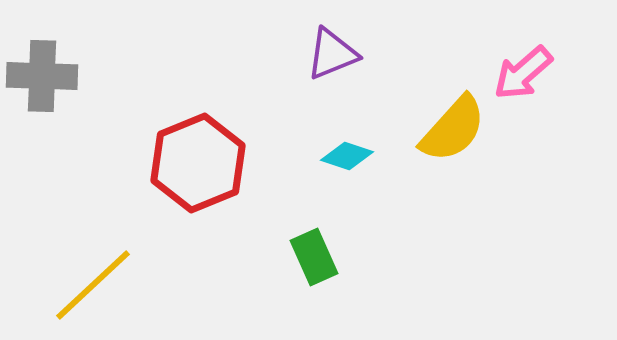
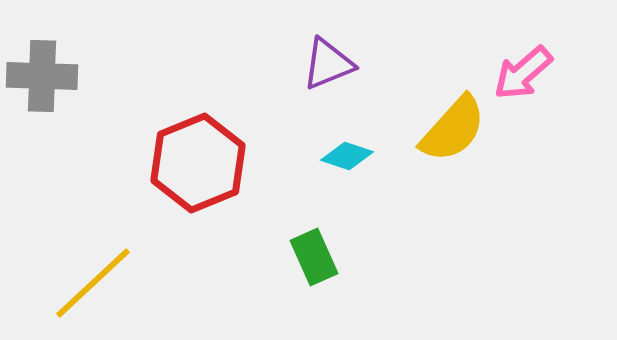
purple triangle: moved 4 px left, 10 px down
yellow line: moved 2 px up
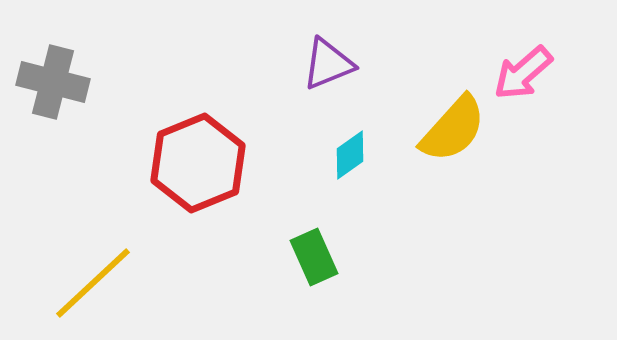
gray cross: moved 11 px right, 6 px down; rotated 12 degrees clockwise
cyan diamond: moved 3 px right, 1 px up; rotated 54 degrees counterclockwise
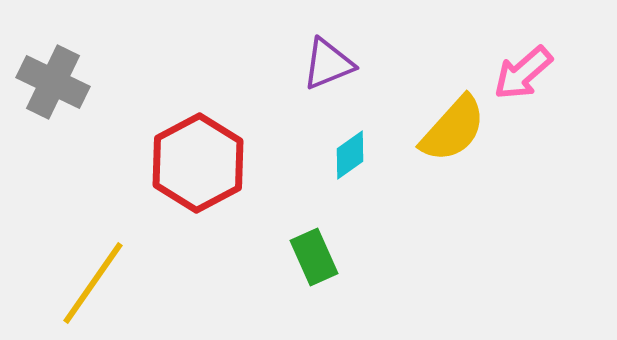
gray cross: rotated 12 degrees clockwise
red hexagon: rotated 6 degrees counterclockwise
yellow line: rotated 12 degrees counterclockwise
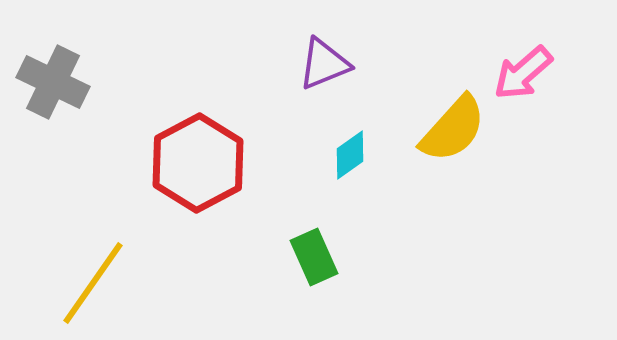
purple triangle: moved 4 px left
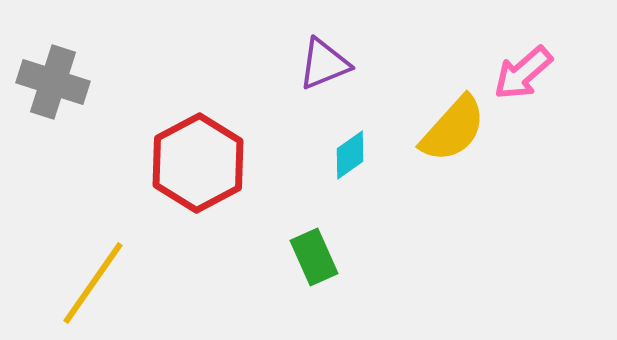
gray cross: rotated 8 degrees counterclockwise
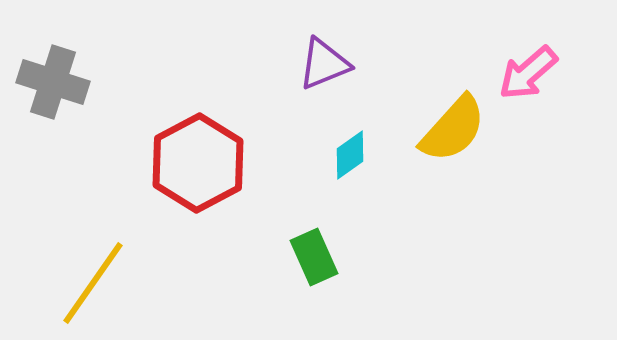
pink arrow: moved 5 px right
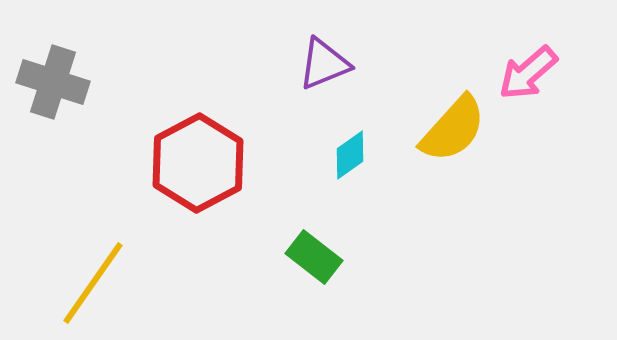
green rectangle: rotated 28 degrees counterclockwise
